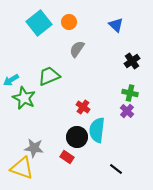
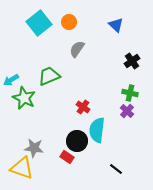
black circle: moved 4 px down
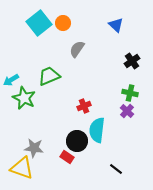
orange circle: moved 6 px left, 1 px down
red cross: moved 1 px right, 1 px up; rotated 32 degrees clockwise
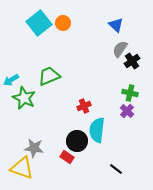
gray semicircle: moved 43 px right
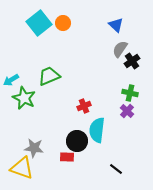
red rectangle: rotated 32 degrees counterclockwise
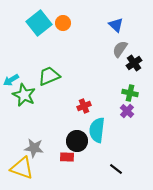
black cross: moved 2 px right, 2 px down
green star: moved 3 px up
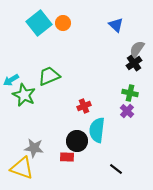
gray semicircle: moved 17 px right
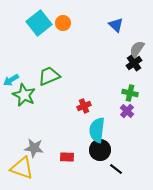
black circle: moved 23 px right, 9 px down
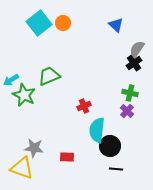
black circle: moved 10 px right, 4 px up
black line: rotated 32 degrees counterclockwise
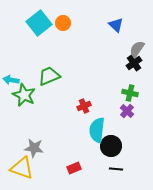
cyan arrow: rotated 42 degrees clockwise
black circle: moved 1 px right
red rectangle: moved 7 px right, 11 px down; rotated 24 degrees counterclockwise
